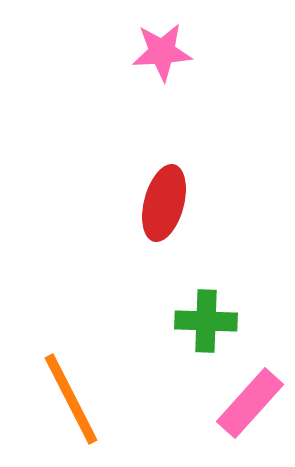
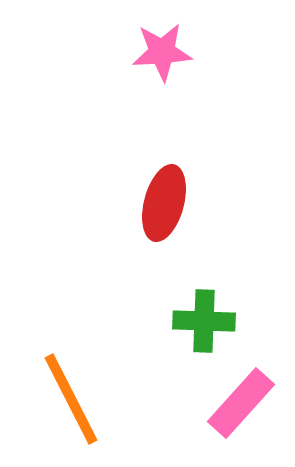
green cross: moved 2 px left
pink rectangle: moved 9 px left
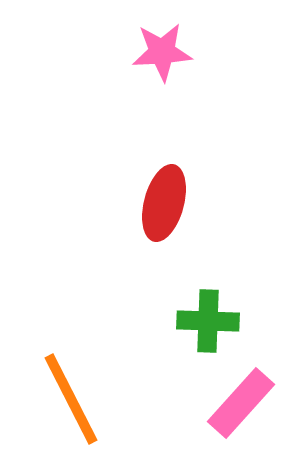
green cross: moved 4 px right
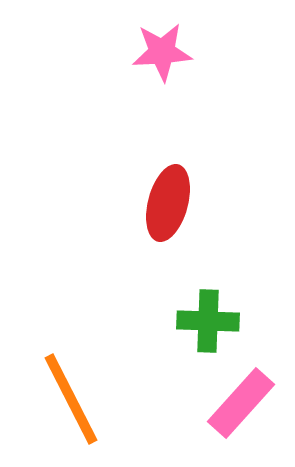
red ellipse: moved 4 px right
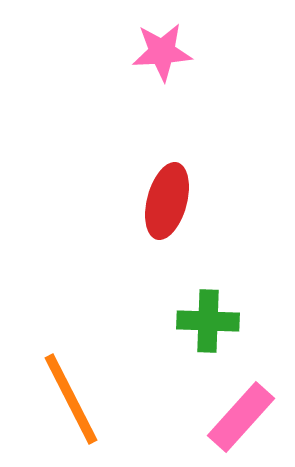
red ellipse: moved 1 px left, 2 px up
pink rectangle: moved 14 px down
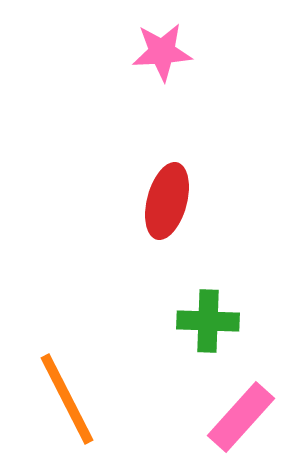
orange line: moved 4 px left
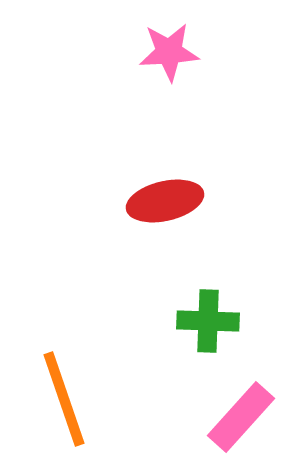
pink star: moved 7 px right
red ellipse: moved 2 px left; rotated 62 degrees clockwise
orange line: moved 3 px left; rotated 8 degrees clockwise
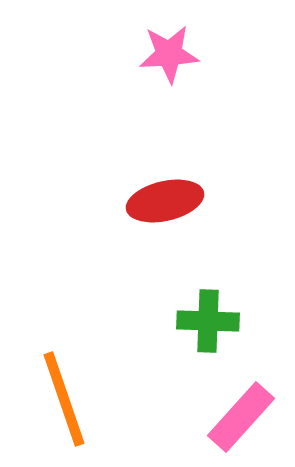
pink star: moved 2 px down
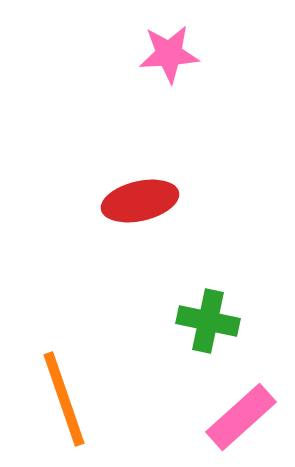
red ellipse: moved 25 px left
green cross: rotated 10 degrees clockwise
pink rectangle: rotated 6 degrees clockwise
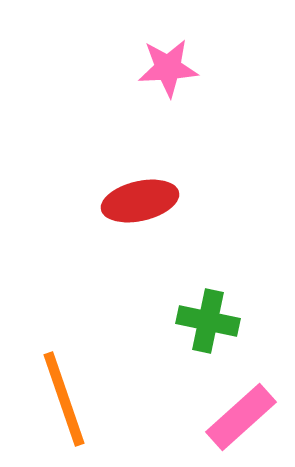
pink star: moved 1 px left, 14 px down
